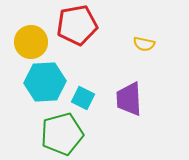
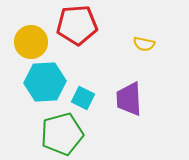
red pentagon: rotated 6 degrees clockwise
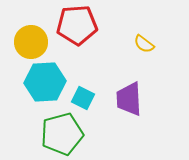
yellow semicircle: rotated 25 degrees clockwise
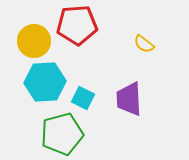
yellow circle: moved 3 px right, 1 px up
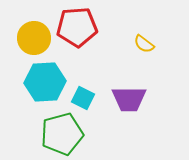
red pentagon: moved 2 px down
yellow circle: moved 3 px up
purple trapezoid: rotated 87 degrees counterclockwise
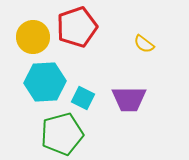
red pentagon: rotated 15 degrees counterclockwise
yellow circle: moved 1 px left, 1 px up
